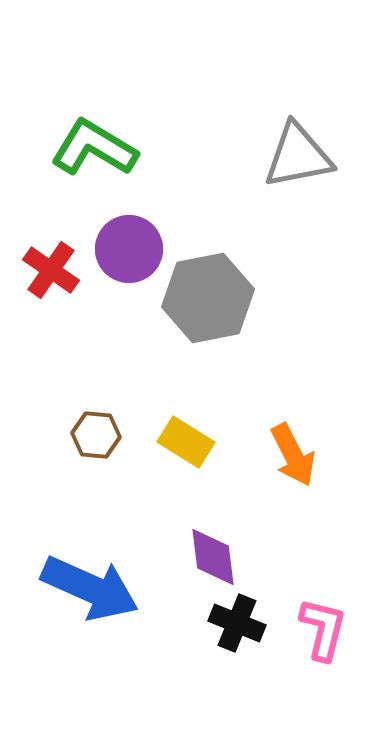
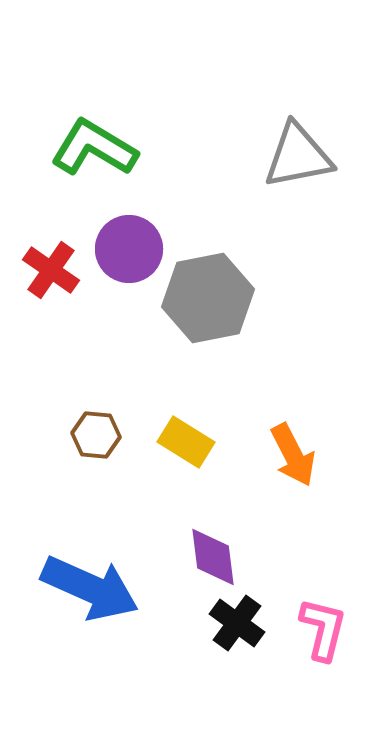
black cross: rotated 14 degrees clockwise
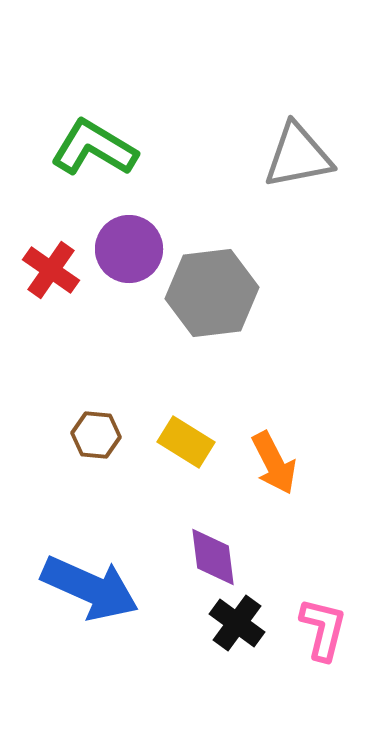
gray hexagon: moved 4 px right, 5 px up; rotated 4 degrees clockwise
orange arrow: moved 19 px left, 8 px down
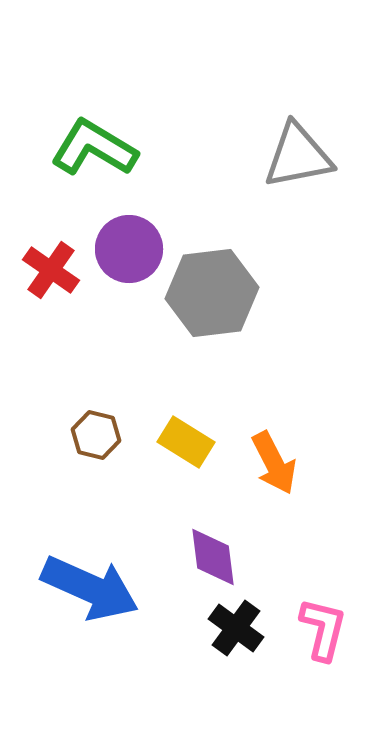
brown hexagon: rotated 9 degrees clockwise
black cross: moved 1 px left, 5 px down
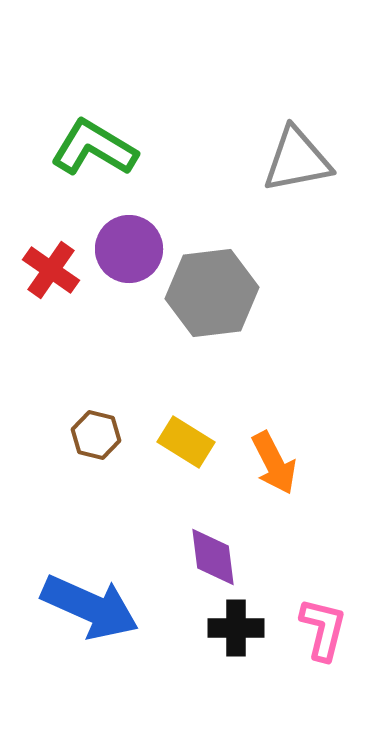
gray triangle: moved 1 px left, 4 px down
blue arrow: moved 19 px down
black cross: rotated 36 degrees counterclockwise
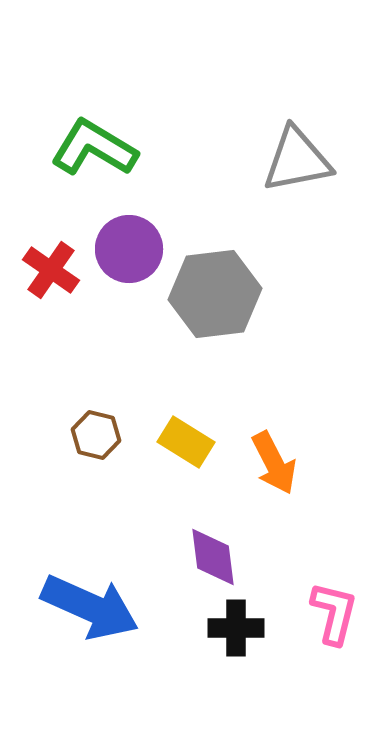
gray hexagon: moved 3 px right, 1 px down
pink L-shape: moved 11 px right, 16 px up
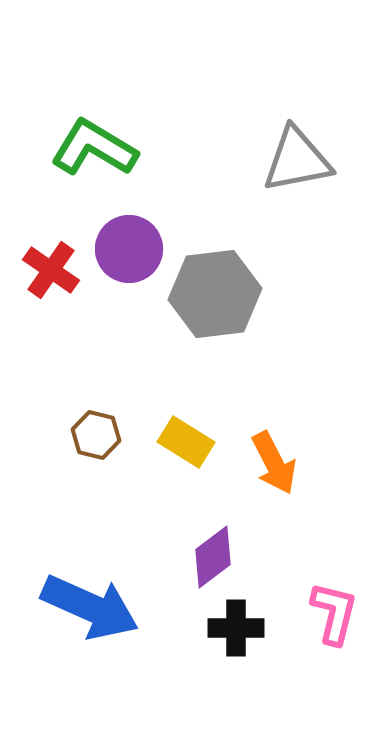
purple diamond: rotated 60 degrees clockwise
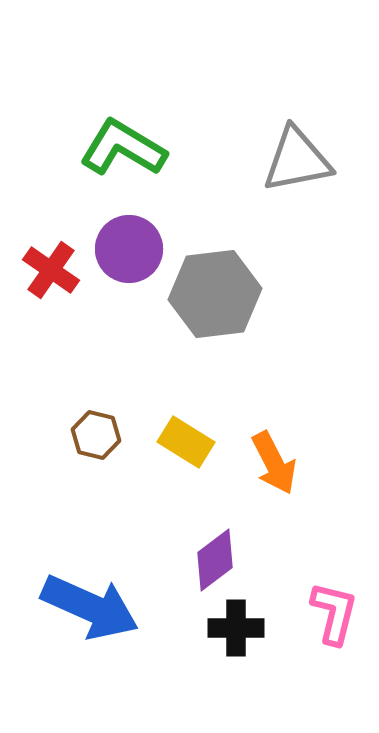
green L-shape: moved 29 px right
purple diamond: moved 2 px right, 3 px down
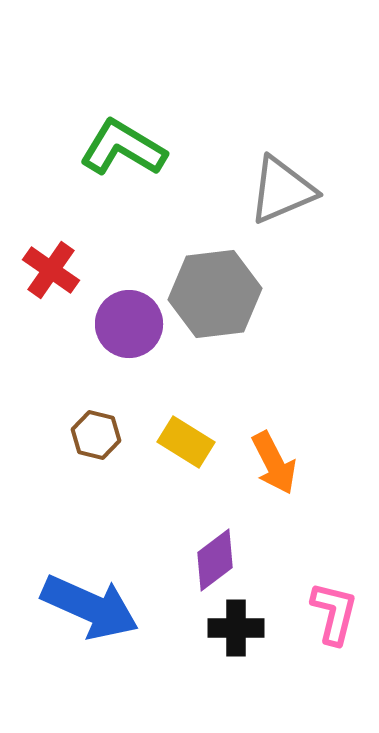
gray triangle: moved 15 px left, 30 px down; rotated 12 degrees counterclockwise
purple circle: moved 75 px down
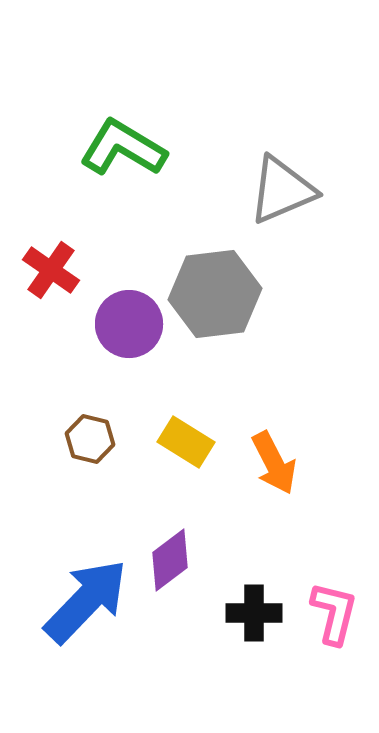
brown hexagon: moved 6 px left, 4 px down
purple diamond: moved 45 px left
blue arrow: moved 4 px left, 6 px up; rotated 70 degrees counterclockwise
black cross: moved 18 px right, 15 px up
